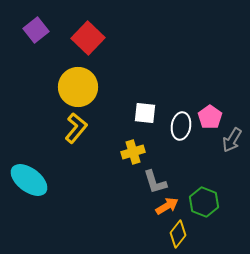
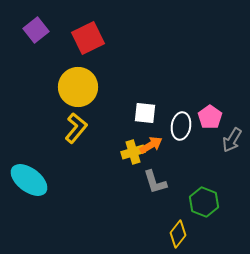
red square: rotated 20 degrees clockwise
orange arrow: moved 16 px left, 61 px up
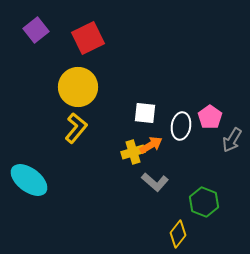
gray L-shape: rotated 32 degrees counterclockwise
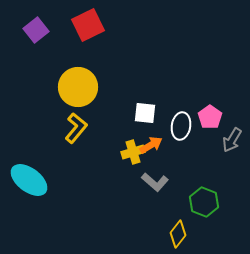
red square: moved 13 px up
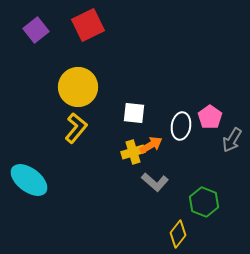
white square: moved 11 px left
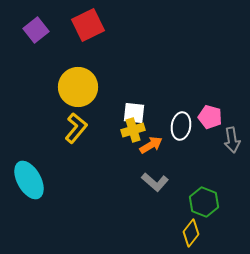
pink pentagon: rotated 20 degrees counterclockwise
gray arrow: rotated 40 degrees counterclockwise
yellow cross: moved 22 px up
cyan ellipse: rotated 24 degrees clockwise
yellow diamond: moved 13 px right, 1 px up
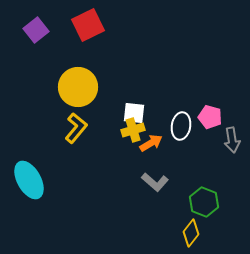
orange arrow: moved 2 px up
